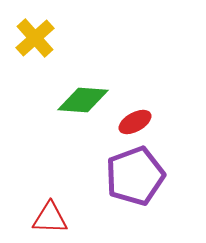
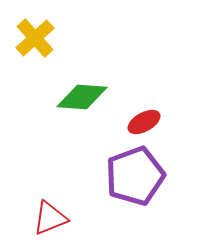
green diamond: moved 1 px left, 3 px up
red ellipse: moved 9 px right
red triangle: rotated 24 degrees counterclockwise
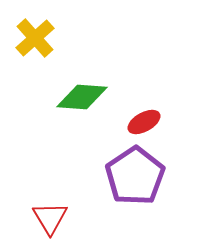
purple pentagon: rotated 14 degrees counterclockwise
red triangle: rotated 39 degrees counterclockwise
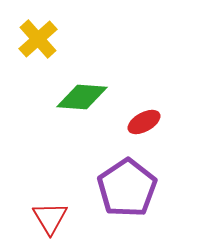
yellow cross: moved 3 px right, 1 px down
purple pentagon: moved 8 px left, 12 px down
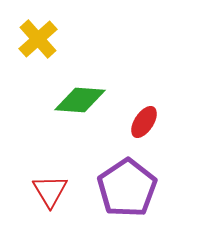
green diamond: moved 2 px left, 3 px down
red ellipse: rotated 28 degrees counterclockwise
red triangle: moved 27 px up
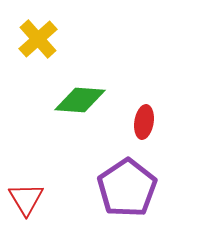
red ellipse: rotated 24 degrees counterclockwise
red triangle: moved 24 px left, 8 px down
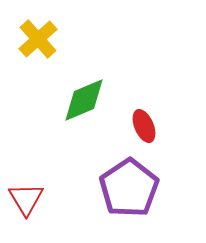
green diamond: moved 4 px right; rotated 27 degrees counterclockwise
red ellipse: moved 4 px down; rotated 32 degrees counterclockwise
purple pentagon: moved 2 px right
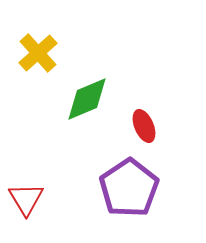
yellow cross: moved 14 px down
green diamond: moved 3 px right, 1 px up
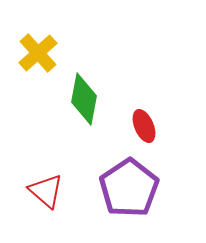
green diamond: moved 3 px left; rotated 57 degrees counterclockwise
red triangle: moved 20 px right, 8 px up; rotated 18 degrees counterclockwise
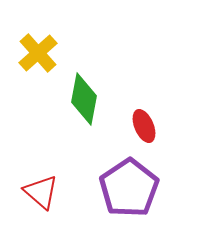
red triangle: moved 5 px left, 1 px down
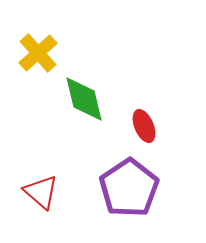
green diamond: rotated 24 degrees counterclockwise
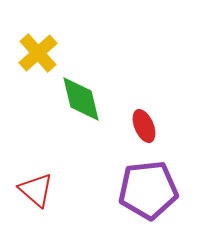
green diamond: moved 3 px left
purple pentagon: moved 19 px right, 2 px down; rotated 28 degrees clockwise
red triangle: moved 5 px left, 2 px up
